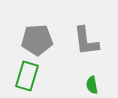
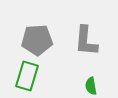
gray L-shape: rotated 12 degrees clockwise
green semicircle: moved 1 px left, 1 px down
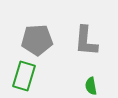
green rectangle: moved 3 px left
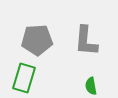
green rectangle: moved 2 px down
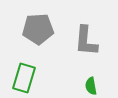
gray pentagon: moved 1 px right, 11 px up
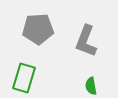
gray L-shape: rotated 16 degrees clockwise
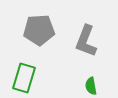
gray pentagon: moved 1 px right, 1 px down
